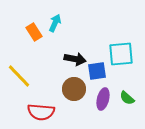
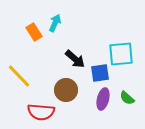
black arrow: rotated 30 degrees clockwise
blue square: moved 3 px right, 2 px down
brown circle: moved 8 px left, 1 px down
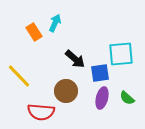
brown circle: moved 1 px down
purple ellipse: moved 1 px left, 1 px up
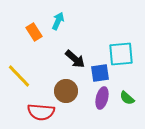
cyan arrow: moved 3 px right, 2 px up
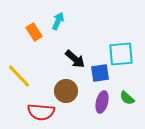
purple ellipse: moved 4 px down
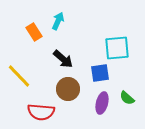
cyan square: moved 4 px left, 6 px up
black arrow: moved 12 px left
brown circle: moved 2 px right, 2 px up
purple ellipse: moved 1 px down
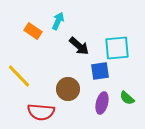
orange rectangle: moved 1 px left, 1 px up; rotated 24 degrees counterclockwise
black arrow: moved 16 px right, 13 px up
blue square: moved 2 px up
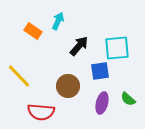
black arrow: rotated 90 degrees counterclockwise
brown circle: moved 3 px up
green semicircle: moved 1 px right, 1 px down
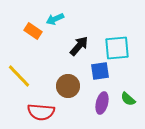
cyan arrow: moved 3 px left, 2 px up; rotated 138 degrees counterclockwise
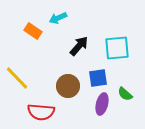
cyan arrow: moved 3 px right, 1 px up
blue square: moved 2 px left, 7 px down
yellow line: moved 2 px left, 2 px down
green semicircle: moved 3 px left, 5 px up
purple ellipse: moved 1 px down
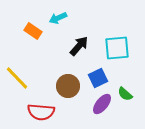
blue square: rotated 18 degrees counterclockwise
purple ellipse: rotated 25 degrees clockwise
